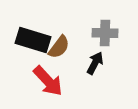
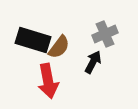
gray cross: moved 1 px down; rotated 25 degrees counterclockwise
black arrow: moved 2 px left, 1 px up
red arrow: rotated 32 degrees clockwise
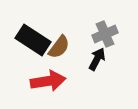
black rectangle: rotated 16 degrees clockwise
black arrow: moved 4 px right, 3 px up
red arrow: rotated 88 degrees counterclockwise
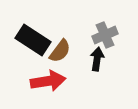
gray cross: moved 1 px down
brown semicircle: moved 1 px right, 4 px down
black arrow: rotated 20 degrees counterclockwise
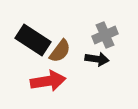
black arrow: rotated 90 degrees clockwise
